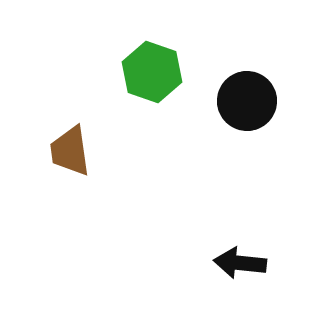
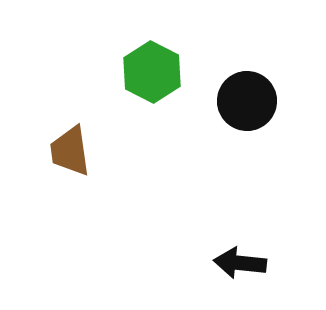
green hexagon: rotated 8 degrees clockwise
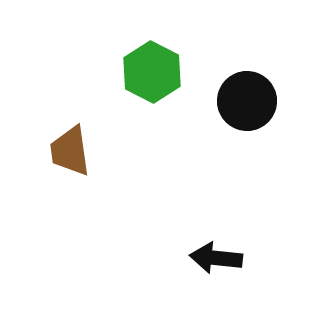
black arrow: moved 24 px left, 5 px up
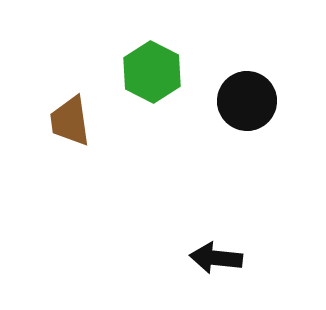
brown trapezoid: moved 30 px up
